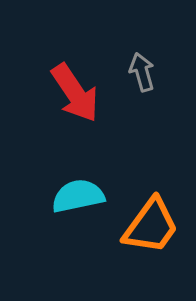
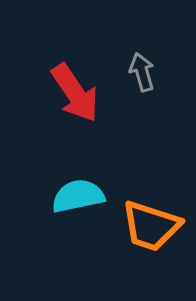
orange trapezoid: rotated 72 degrees clockwise
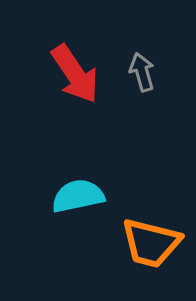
red arrow: moved 19 px up
orange trapezoid: moved 17 px down; rotated 4 degrees counterclockwise
